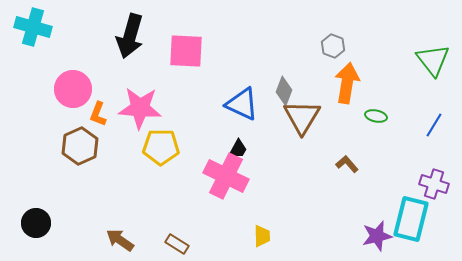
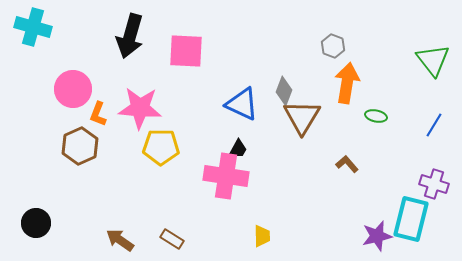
pink cross: rotated 18 degrees counterclockwise
brown rectangle: moved 5 px left, 5 px up
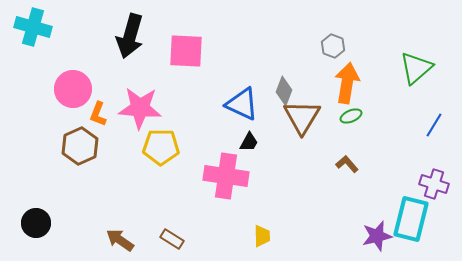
green triangle: moved 17 px left, 8 px down; rotated 27 degrees clockwise
green ellipse: moved 25 px left; rotated 35 degrees counterclockwise
black trapezoid: moved 11 px right, 7 px up
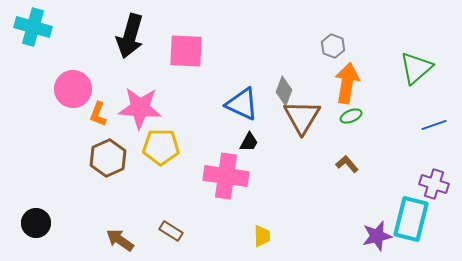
blue line: rotated 40 degrees clockwise
brown hexagon: moved 28 px right, 12 px down
brown rectangle: moved 1 px left, 8 px up
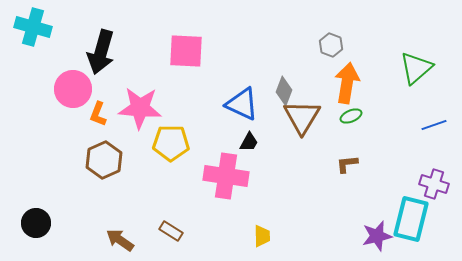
black arrow: moved 29 px left, 16 px down
gray hexagon: moved 2 px left, 1 px up
yellow pentagon: moved 10 px right, 4 px up
brown hexagon: moved 4 px left, 2 px down
brown L-shape: rotated 55 degrees counterclockwise
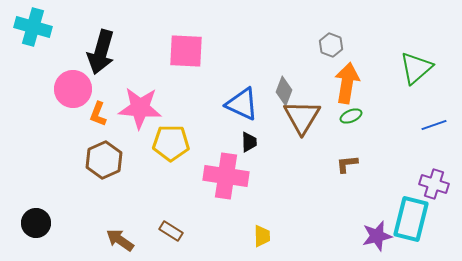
black trapezoid: rotated 30 degrees counterclockwise
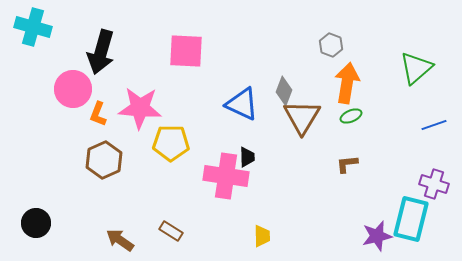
black trapezoid: moved 2 px left, 15 px down
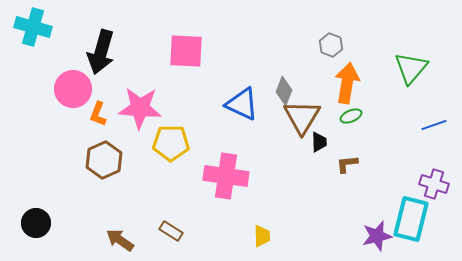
green triangle: moved 5 px left; rotated 9 degrees counterclockwise
black trapezoid: moved 72 px right, 15 px up
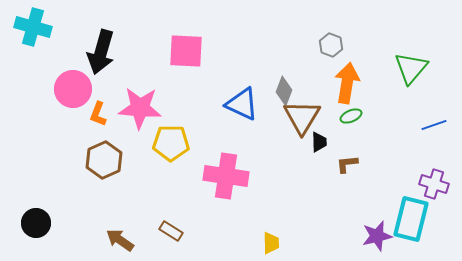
yellow trapezoid: moved 9 px right, 7 px down
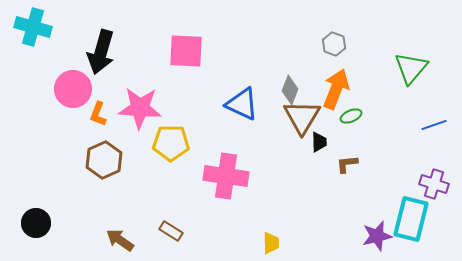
gray hexagon: moved 3 px right, 1 px up
orange arrow: moved 11 px left, 6 px down; rotated 12 degrees clockwise
gray diamond: moved 6 px right, 1 px up
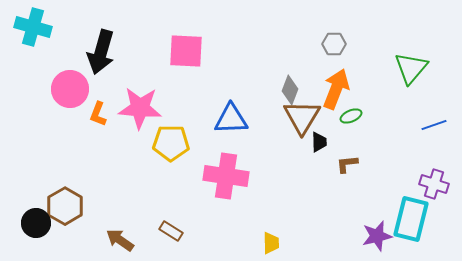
gray hexagon: rotated 20 degrees counterclockwise
pink circle: moved 3 px left
blue triangle: moved 11 px left, 15 px down; rotated 27 degrees counterclockwise
brown hexagon: moved 39 px left, 46 px down; rotated 6 degrees counterclockwise
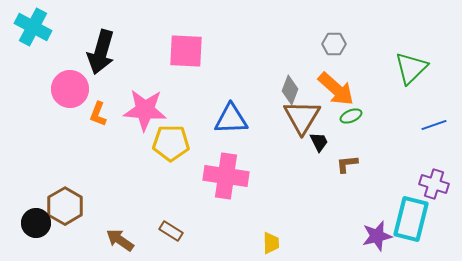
cyan cross: rotated 12 degrees clockwise
green triangle: rotated 6 degrees clockwise
orange arrow: rotated 111 degrees clockwise
pink star: moved 5 px right, 2 px down
black trapezoid: rotated 25 degrees counterclockwise
